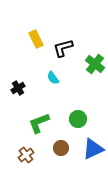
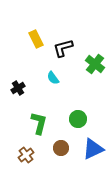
green L-shape: rotated 125 degrees clockwise
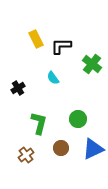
black L-shape: moved 2 px left, 2 px up; rotated 15 degrees clockwise
green cross: moved 3 px left
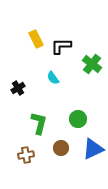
brown cross: rotated 28 degrees clockwise
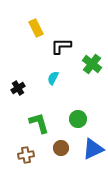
yellow rectangle: moved 11 px up
cyan semicircle: rotated 64 degrees clockwise
green L-shape: rotated 30 degrees counterclockwise
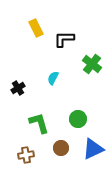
black L-shape: moved 3 px right, 7 px up
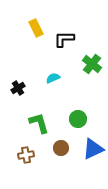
cyan semicircle: rotated 40 degrees clockwise
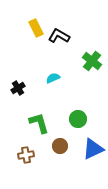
black L-shape: moved 5 px left, 3 px up; rotated 30 degrees clockwise
green cross: moved 3 px up
brown circle: moved 1 px left, 2 px up
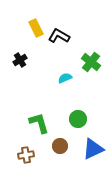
green cross: moved 1 px left, 1 px down
cyan semicircle: moved 12 px right
black cross: moved 2 px right, 28 px up
